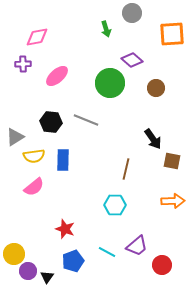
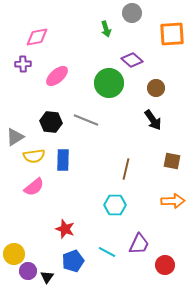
green circle: moved 1 px left
black arrow: moved 19 px up
purple trapezoid: moved 2 px right, 2 px up; rotated 25 degrees counterclockwise
red circle: moved 3 px right
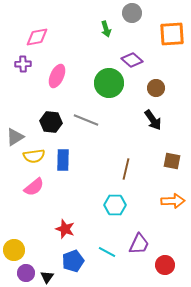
pink ellipse: rotated 25 degrees counterclockwise
yellow circle: moved 4 px up
purple circle: moved 2 px left, 2 px down
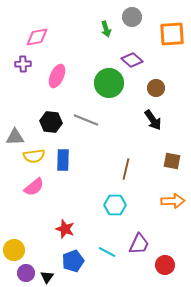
gray circle: moved 4 px down
gray triangle: rotated 30 degrees clockwise
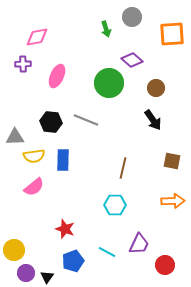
brown line: moved 3 px left, 1 px up
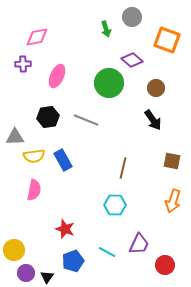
orange square: moved 5 px left, 6 px down; rotated 24 degrees clockwise
black hexagon: moved 3 px left, 5 px up; rotated 15 degrees counterclockwise
blue rectangle: rotated 30 degrees counterclockwise
pink semicircle: moved 3 px down; rotated 40 degrees counterclockwise
orange arrow: rotated 110 degrees clockwise
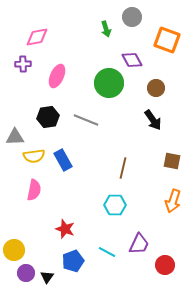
purple diamond: rotated 20 degrees clockwise
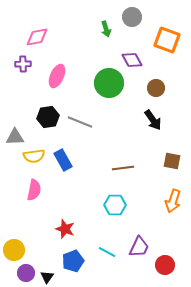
gray line: moved 6 px left, 2 px down
brown line: rotated 70 degrees clockwise
purple trapezoid: moved 3 px down
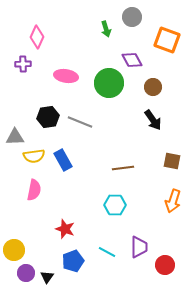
pink diamond: rotated 55 degrees counterclockwise
pink ellipse: moved 9 px right; rotated 75 degrees clockwise
brown circle: moved 3 px left, 1 px up
purple trapezoid: rotated 25 degrees counterclockwise
